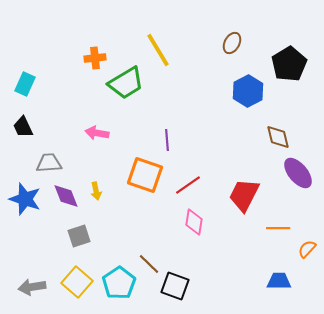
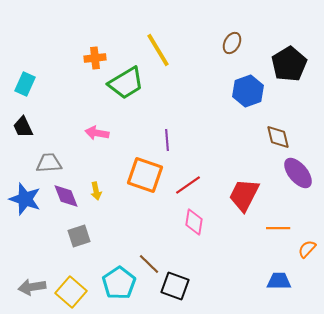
blue hexagon: rotated 8 degrees clockwise
yellow square: moved 6 px left, 10 px down
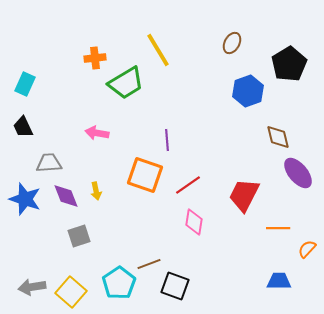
brown line: rotated 65 degrees counterclockwise
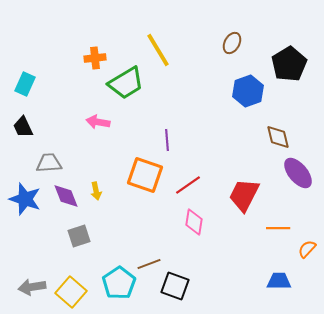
pink arrow: moved 1 px right, 11 px up
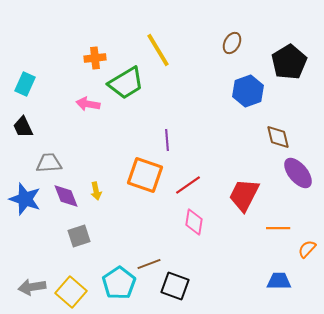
black pentagon: moved 2 px up
pink arrow: moved 10 px left, 18 px up
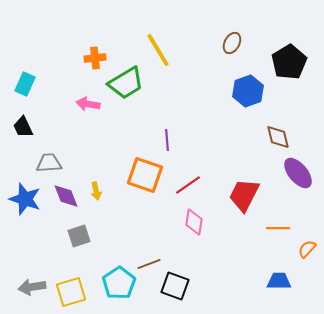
yellow square: rotated 32 degrees clockwise
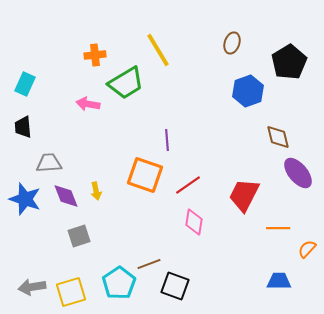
brown ellipse: rotated 10 degrees counterclockwise
orange cross: moved 3 px up
black trapezoid: rotated 20 degrees clockwise
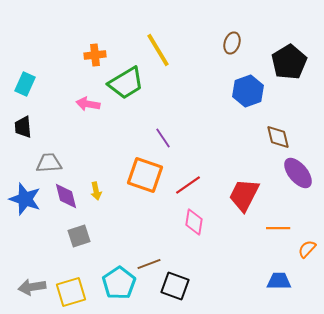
purple line: moved 4 px left, 2 px up; rotated 30 degrees counterclockwise
purple diamond: rotated 8 degrees clockwise
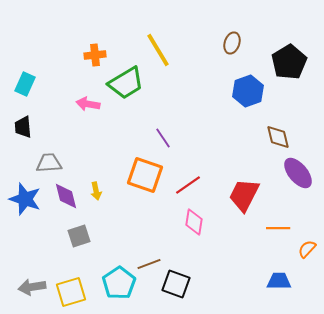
black square: moved 1 px right, 2 px up
